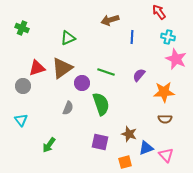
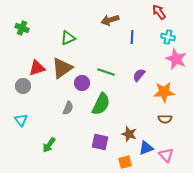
green semicircle: rotated 45 degrees clockwise
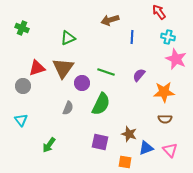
brown triangle: moved 1 px right; rotated 20 degrees counterclockwise
pink triangle: moved 4 px right, 5 px up
orange square: rotated 24 degrees clockwise
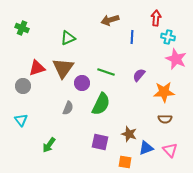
red arrow: moved 3 px left, 6 px down; rotated 42 degrees clockwise
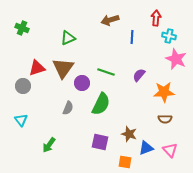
cyan cross: moved 1 px right, 1 px up
